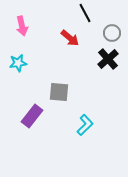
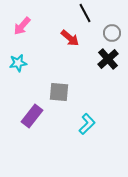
pink arrow: rotated 54 degrees clockwise
cyan L-shape: moved 2 px right, 1 px up
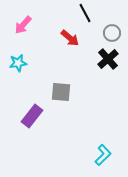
pink arrow: moved 1 px right, 1 px up
gray square: moved 2 px right
cyan L-shape: moved 16 px right, 31 px down
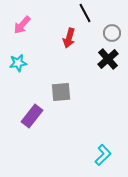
pink arrow: moved 1 px left
red arrow: moved 1 px left; rotated 66 degrees clockwise
gray square: rotated 10 degrees counterclockwise
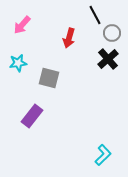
black line: moved 10 px right, 2 px down
gray square: moved 12 px left, 14 px up; rotated 20 degrees clockwise
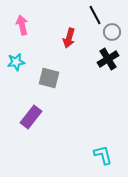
pink arrow: rotated 126 degrees clockwise
gray circle: moved 1 px up
black cross: rotated 10 degrees clockwise
cyan star: moved 2 px left, 1 px up
purple rectangle: moved 1 px left, 1 px down
cyan L-shape: rotated 60 degrees counterclockwise
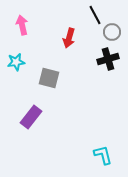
black cross: rotated 15 degrees clockwise
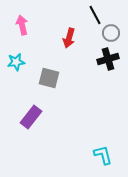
gray circle: moved 1 px left, 1 px down
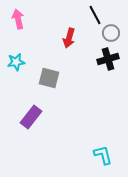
pink arrow: moved 4 px left, 6 px up
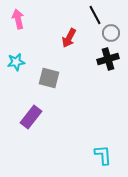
red arrow: rotated 12 degrees clockwise
cyan L-shape: rotated 10 degrees clockwise
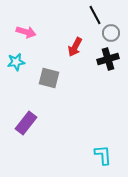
pink arrow: moved 8 px right, 13 px down; rotated 120 degrees clockwise
red arrow: moved 6 px right, 9 px down
purple rectangle: moved 5 px left, 6 px down
